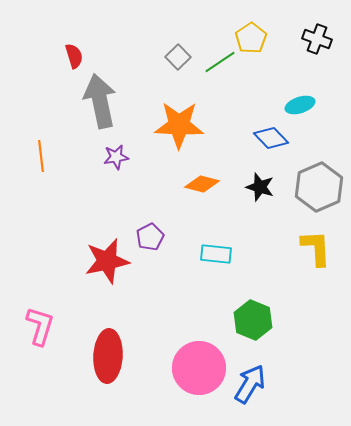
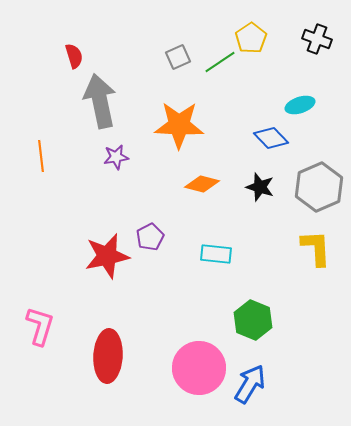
gray square: rotated 20 degrees clockwise
red star: moved 5 px up
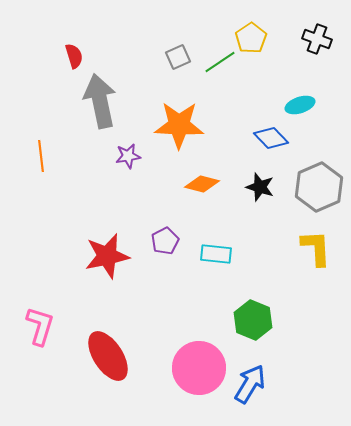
purple star: moved 12 px right, 1 px up
purple pentagon: moved 15 px right, 4 px down
red ellipse: rotated 36 degrees counterclockwise
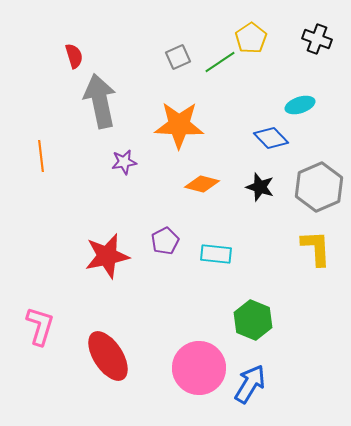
purple star: moved 4 px left, 6 px down
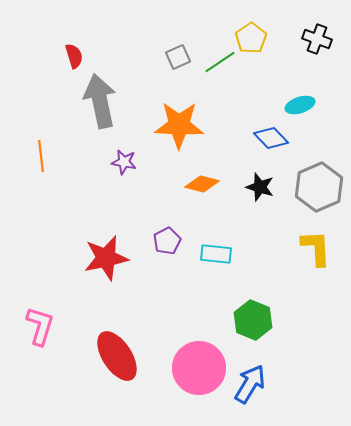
purple star: rotated 20 degrees clockwise
purple pentagon: moved 2 px right
red star: moved 1 px left, 2 px down
red ellipse: moved 9 px right
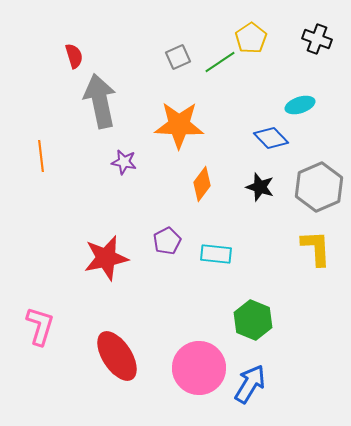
orange diamond: rotated 68 degrees counterclockwise
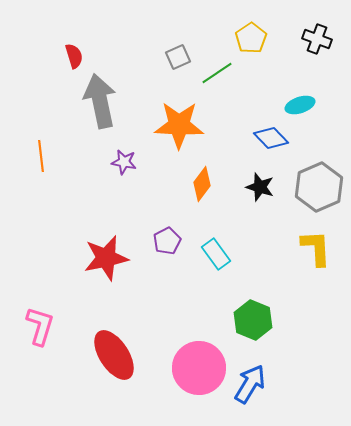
green line: moved 3 px left, 11 px down
cyan rectangle: rotated 48 degrees clockwise
red ellipse: moved 3 px left, 1 px up
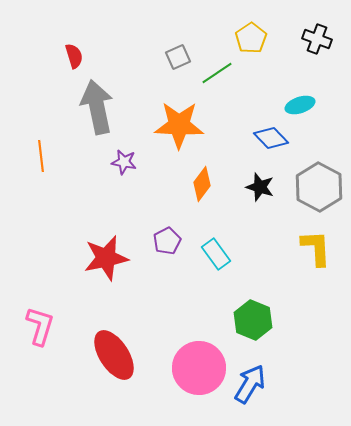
gray arrow: moved 3 px left, 6 px down
gray hexagon: rotated 9 degrees counterclockwise
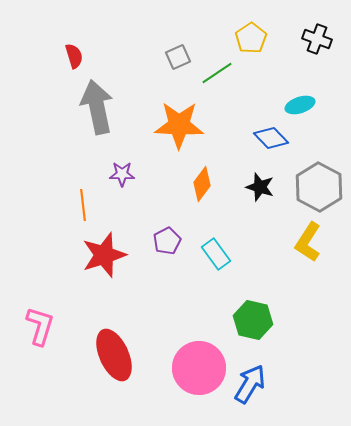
orange line: moved 42 px right, 49 px down
purple star: moved 2 px left, 12 px down; rotated 10 degrees counterclockwise
yellow L-shape: moved 8 px left, 6 px up; rotated 144 degrees counterclockwise
red star: moved 2 px left, 3 px up; rotated 6 degrees counterclockwise
green hexagon: rotated 9 degrees counterclockwise
red ellipse: rotated 9 degrees clockwise
